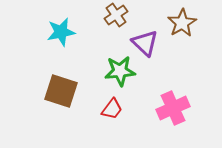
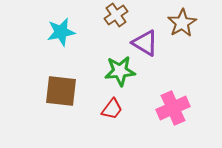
purple triangle: rotated 12 degrees counterclockwise
brown square: rotated 12 degrees counterclockwise
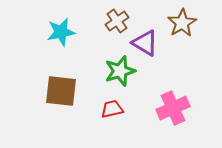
brown cross: moved 1 px right, 6 px down
green star: rotated 12 degrees counterclockwise
red trapezoid: rotated 140 degrees counterclockwise
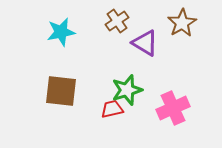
green star: moved 7 px right, 19 px down
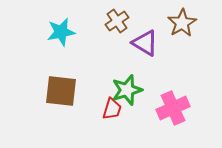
red trapezoid: rotated 120 degrees clockwise
